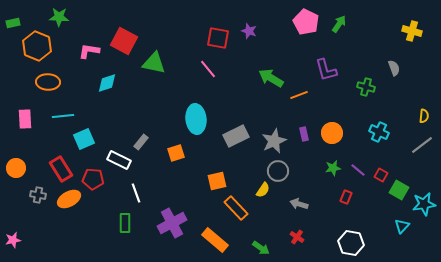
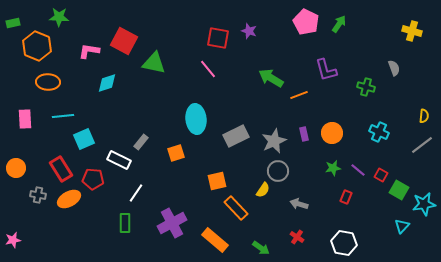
white line at (136, 193): rotated 54 degrees clockwise
white hexagon at (351, 243): moved 7 px left
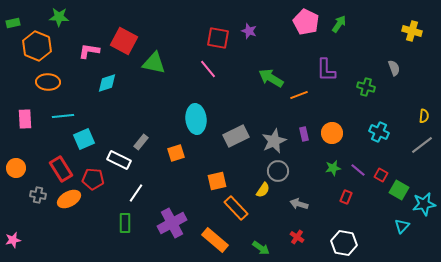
purple L-shape at (326, 70): rotated 15 degrees clockwise
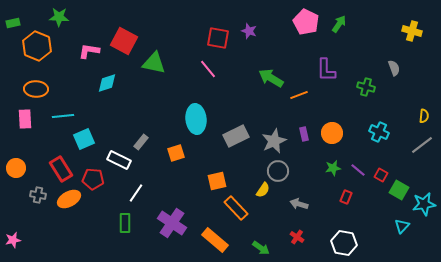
orange ellipse at (48, 82): moved 12 px left, 7 px down
purple cross at (172, 223): rotated 28 degrees counterclockwise
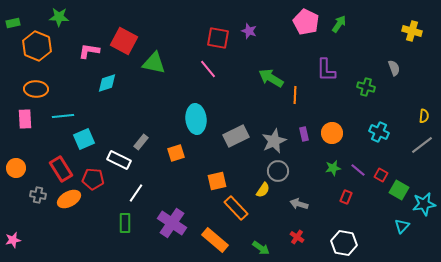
orange line at (299, 95): moved 4 px left; rotated 66 degrees counterclockwise
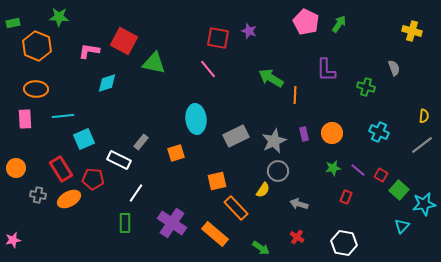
green square at (399, 190): rotated 12 degrees clockwise
orange rectangle at (215, 240): moved 6 px up
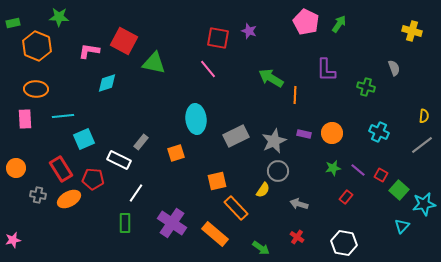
purple rectangle at (304, 134): rotated 64 degrees counterclockwise
red rectangle at (346, 197): rotated 16 degrees clockwise
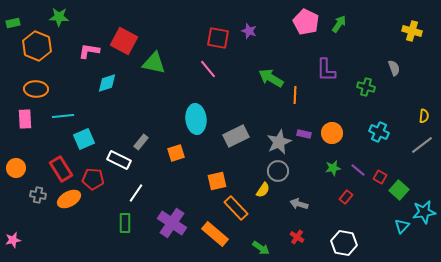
gray star at (274, 141): moved 5 px right, 1 px down
red square at (381, 175): moved 1 px left, 2 px down
cyan star at (424, 204): moved 8 px down
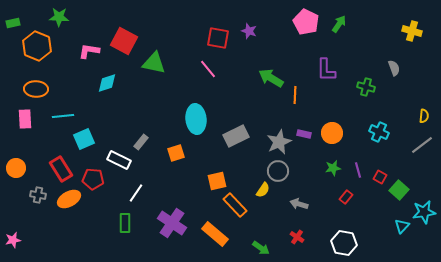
purple line at (358, 170): rotated 35 degrees clockwise
orange rectangle at (236, 208): moved 1 px left, 3 px up
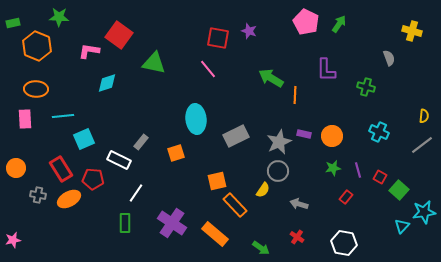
red square at (124, 41): moved 5 px left, 6 px up; rotated 8 degrees clockwise
gray semicircle at (394, 68): moved 5 px left, 10 px up
orange circle at (332, 133): moved 3 px down
